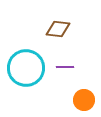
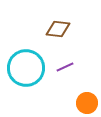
purple line: rotated 24 degrees counterclockwise
orange circle: moved 3 px right, 3 px down
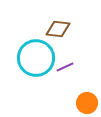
cyan circle: moved 10 px right, 10 px up
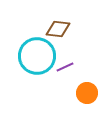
cyan circle: moved 1 px right, 2 px up
orange circle: moved 10 px up
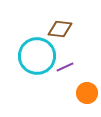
brown diamond: moved 2 px right
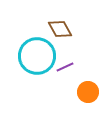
brown diamond: rotated 55 degrees clockwise
orange circle: moved 1 px right, 1 px up
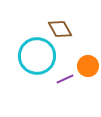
purple line: moved 12 px down
orange circle: moved 26 px up
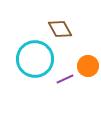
cyan circle: moved 2 px left, 3 px down
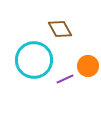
cyan circle: moved 1 px left, 1 px down
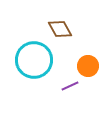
purple line: moved 5 px right, 7 px down
